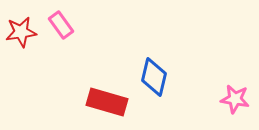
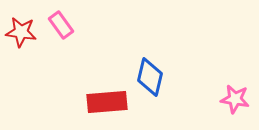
red star: rotated 16 degrees clockwise
blue diamond: moved 4 px left
red rectangle: rotated 21 degrees counterclockwise
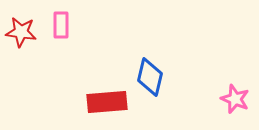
pink rectangle: rotated 36 degrees clockwise
pink star: rotated 12 degrees clockwise
